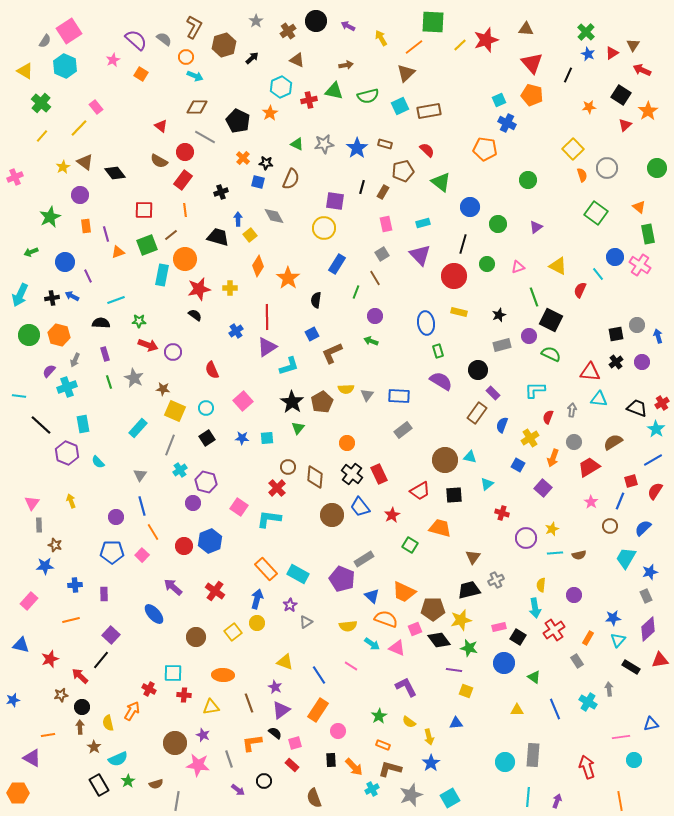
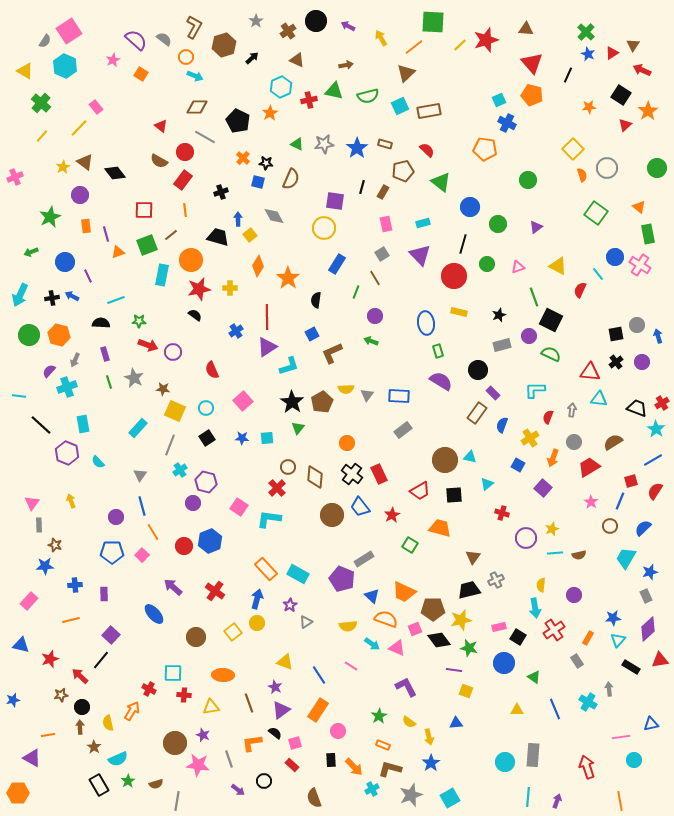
orange circle at (185, 259): moved 6 px right, 1 px down
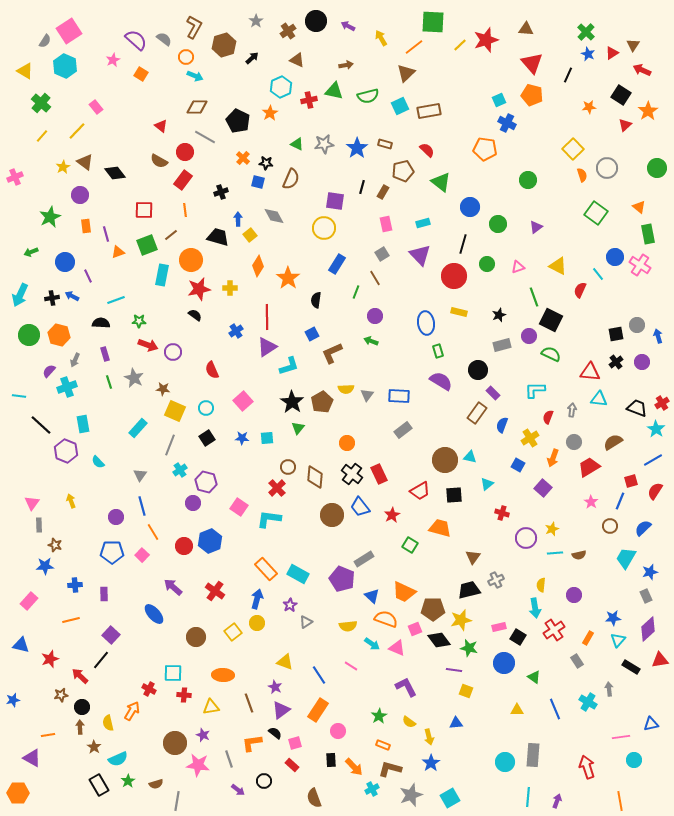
yellow line at (79, 128): moved 2 px left, 3 px down
purple hexagon at (67, 453): moved 1 px left, 2 px up
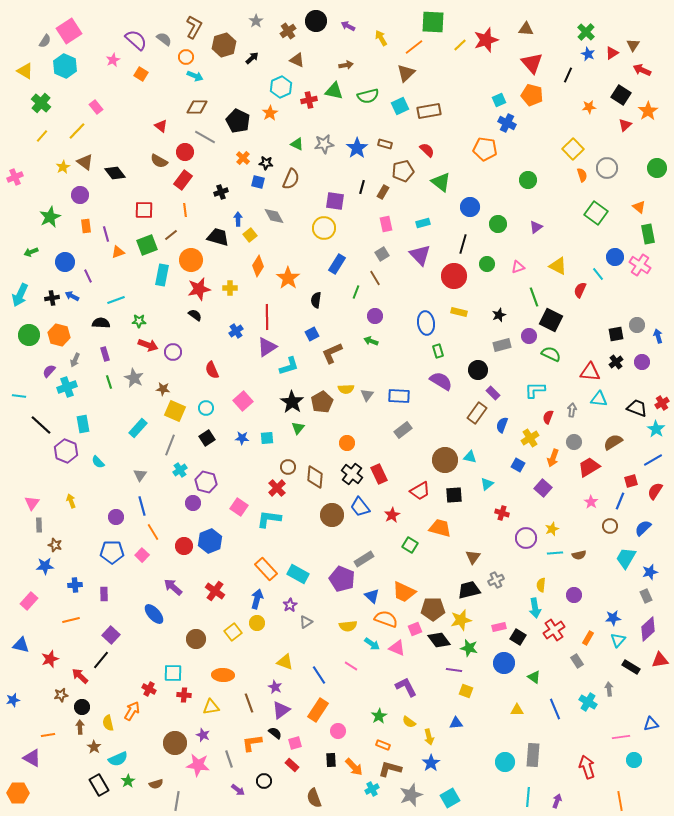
brown circle at (196, 637): moved 2 px down
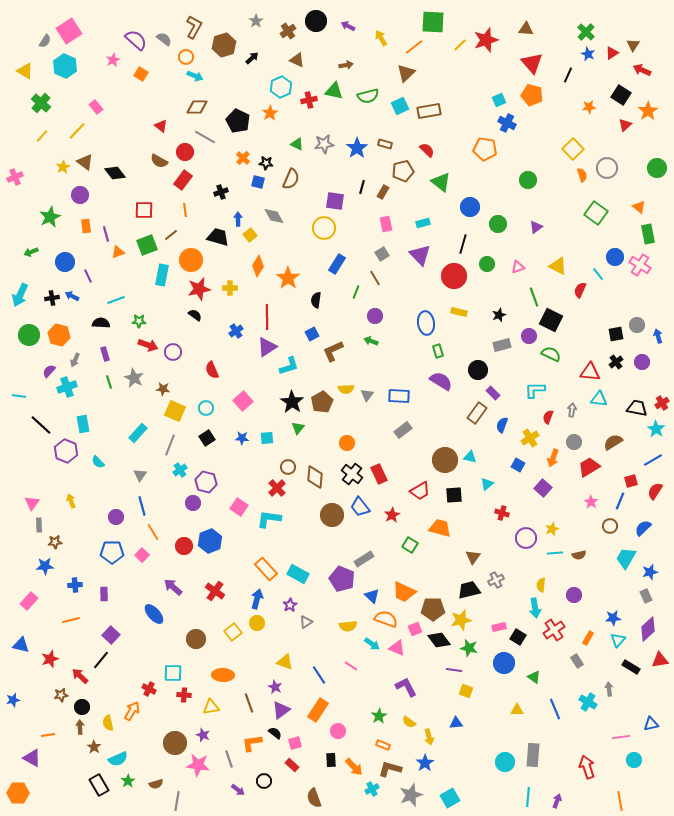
brown L-shape at (332, 353): moved 1 px right, 2 px up
black trapezoid at (637, 408): rotated 10 degrees counterclockwise
cyan rectangle at (138, 428): moved 5 px down
brown star at (55, 545): moved 3 px up; rotated 24 degrees counterclockwise
blue star at (431, 763): moved 6 px left
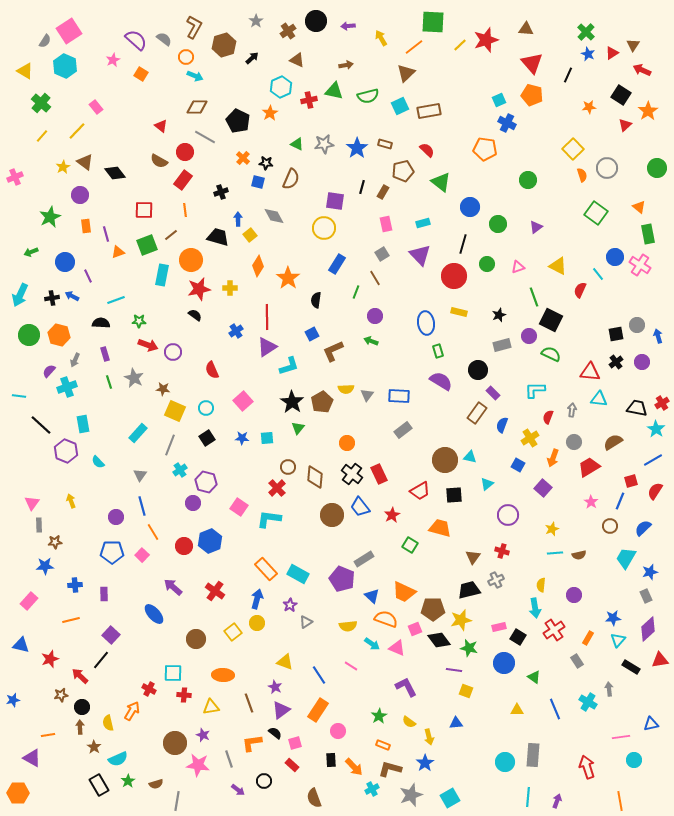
purple arrow at (348, 26): rotated 32 degrees counterclockwise
red cross at (502, 513): moved 38 px down
purple circle at (526, 538): moved 18 px left, 23 px up
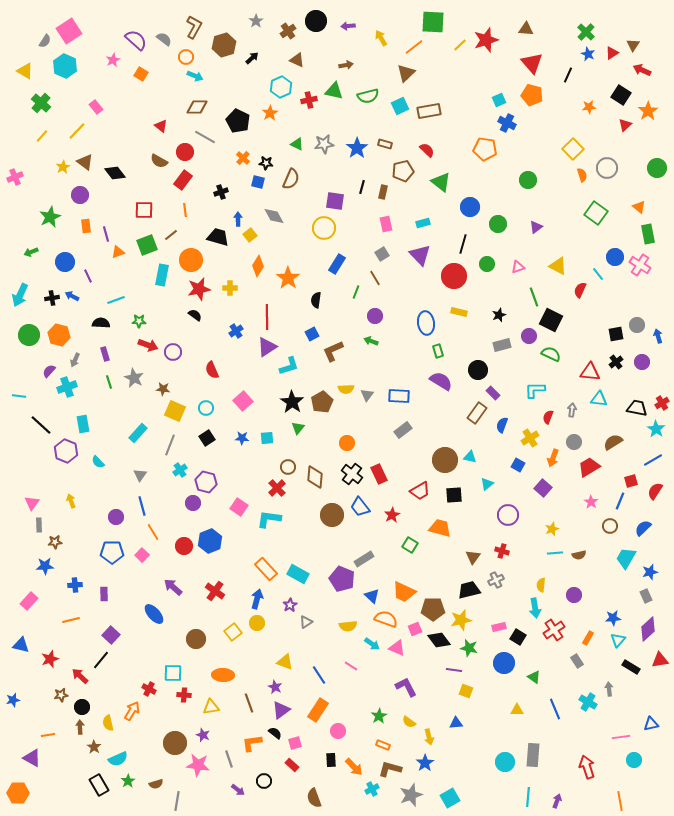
brown rectangle at (383, 192): rotated 16 degrees counterclockwise
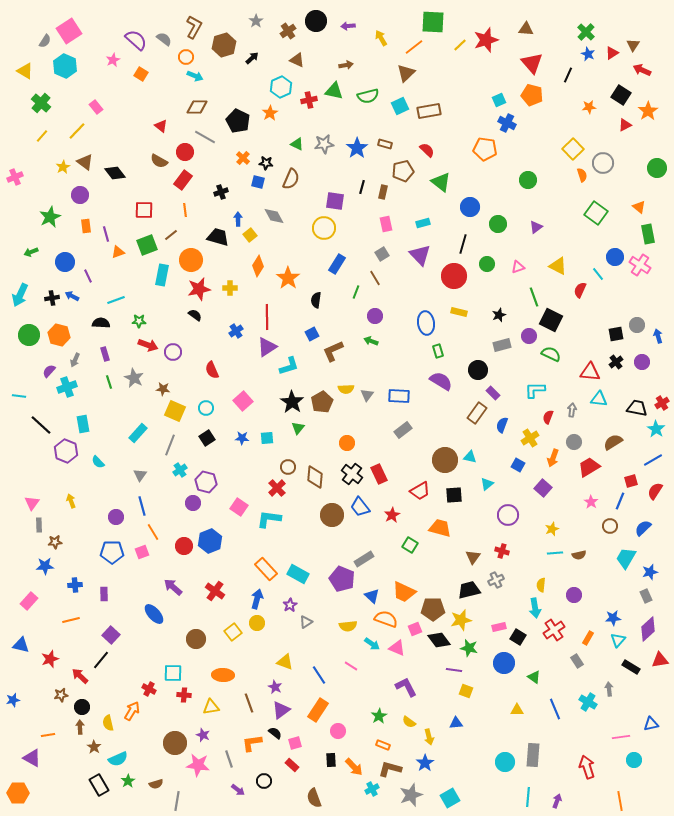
red triangle at (625, 125): rotated 16 degrees clockwise
gray circle at (607, 168): moved 4 px left, 5 px up
pink square at (142, 555): moved 3 px up; rotated 24 degrees clockwise
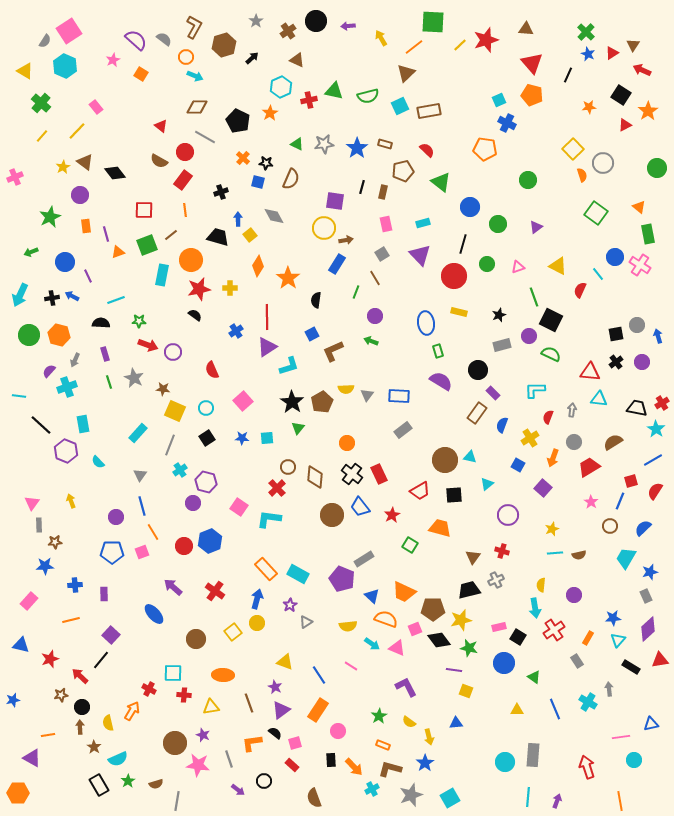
brown arrow at (346, 65): moved 175 px down
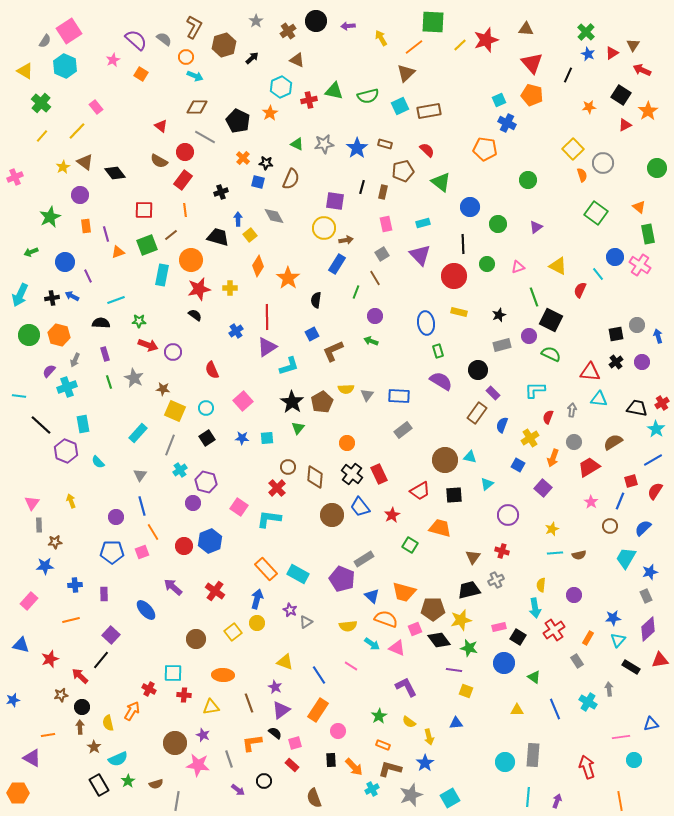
black line at (463, 244): rotated 18 degrees counterclockwise
orange trapezoid at (404, 592): rotated 10 degrees counterclockwise
purple star at (290, 605): moved 5 px down; rotated 16 degrees counterclockwise
blue ellipse at (154, 614): moved 8 px left, 4 px up
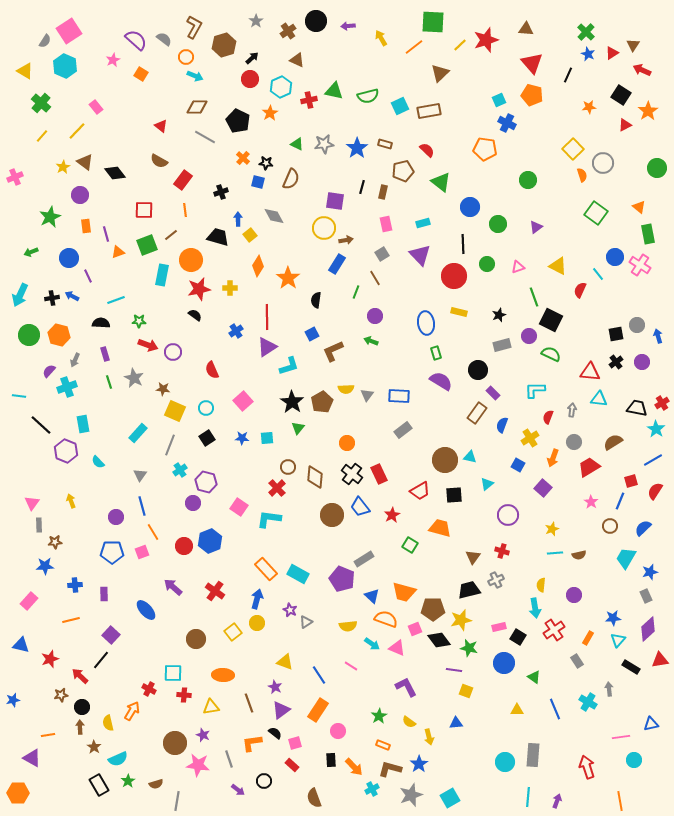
brown triangle at (406, 73): moved 34 px right
red circle at (185, 152): moved 65 px right, 73 px up
blue circle at (65, 262): moved 4 px right, 4 px up
green rectangle at (438, 351): moved 2 px left, 2 px down
blue star at (425, 763): moved 6 px left, 1 px down
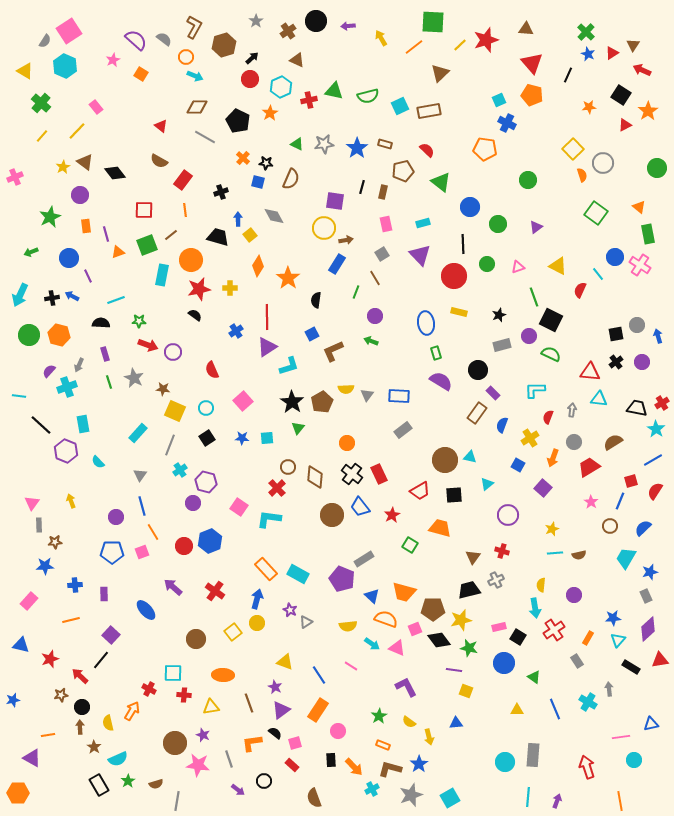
gray arrow at (75, 360): moved 4 px right, 5 px down
